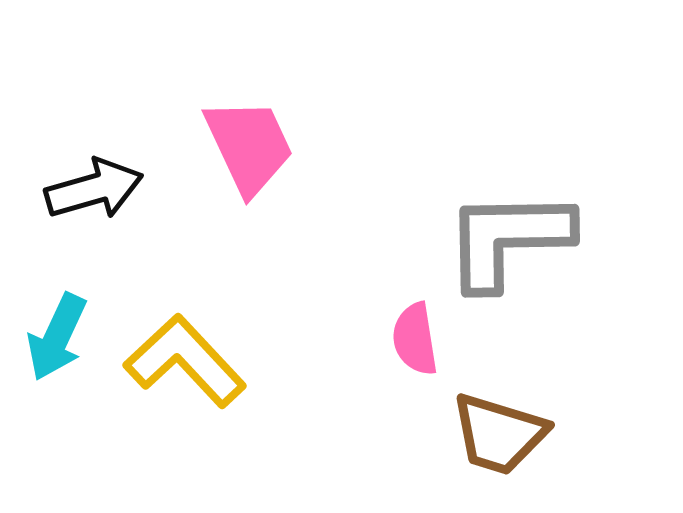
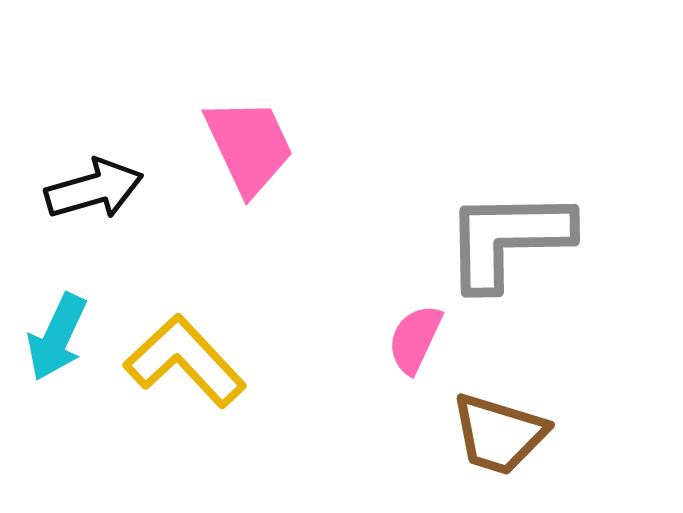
pink semicircle: rotated 34 degrees clockwise
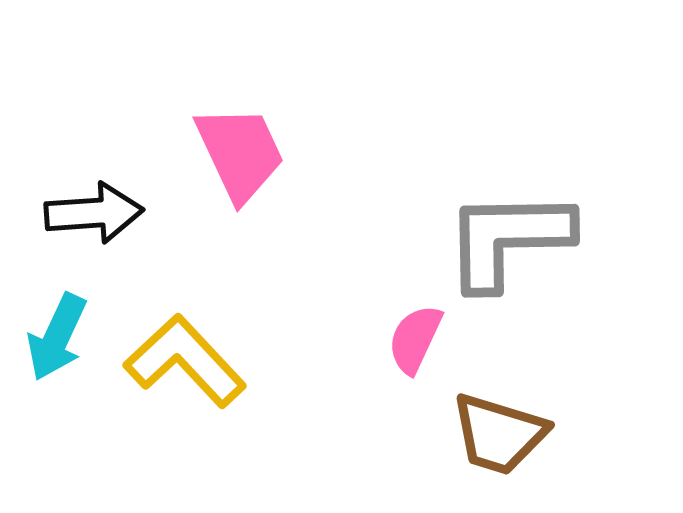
pink trapezoid: moved 9 px left, 7 px down
black arrow: moved 24 px down; rotated 12 degrees clockwise
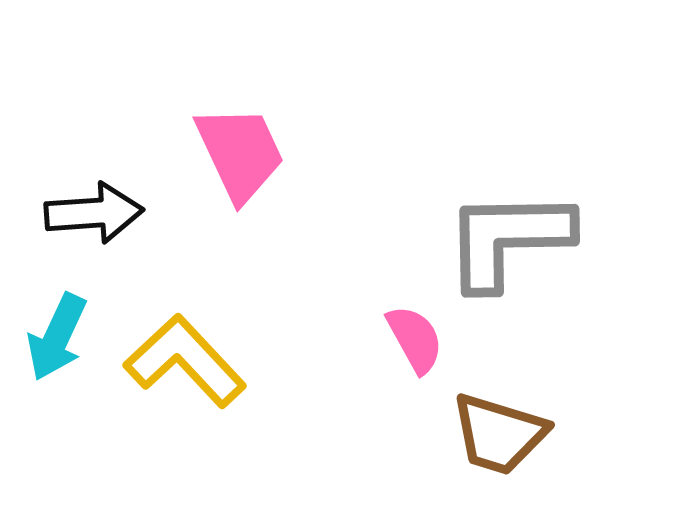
pink semicircle: rotated 126 degrees clockwise
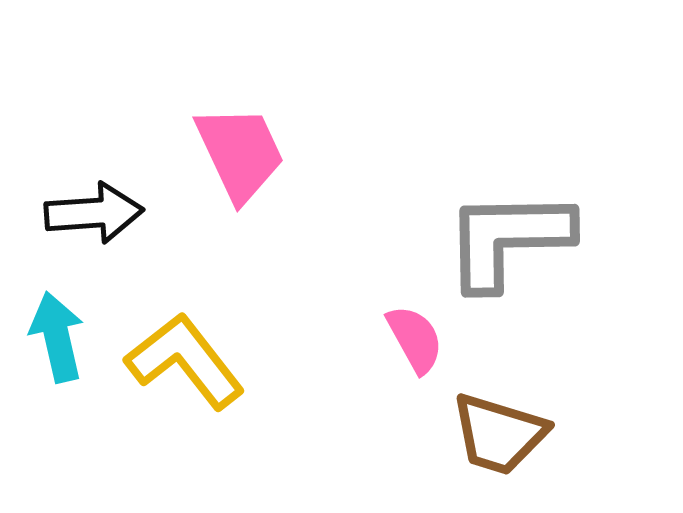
cyan arrow: rotated 142 degrees clockwise
yellow L-shape: rotated 5 degrees clockwise
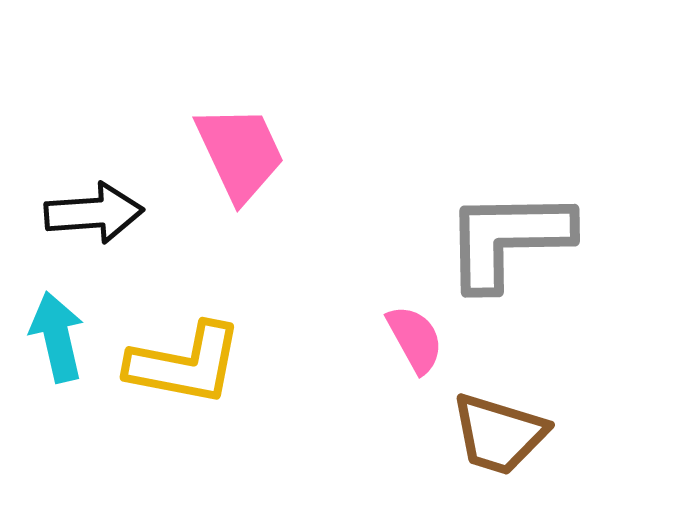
yellow L-shape: moved 3 px down; rotated 139 degrees clockwise
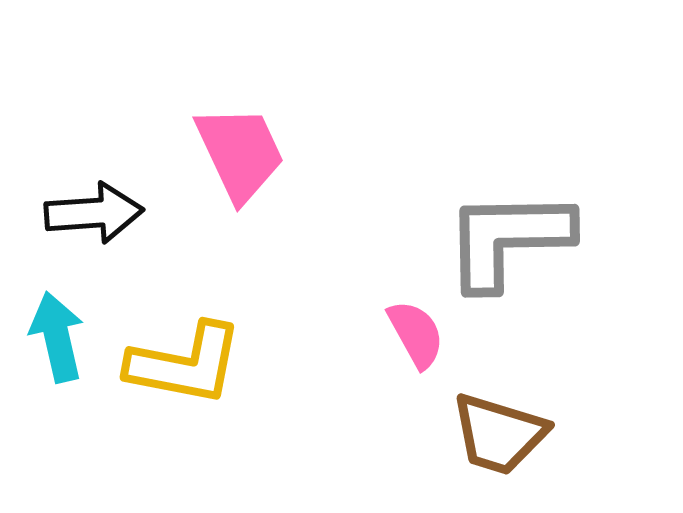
pink semicircle: moved 1 px right, 5 px up
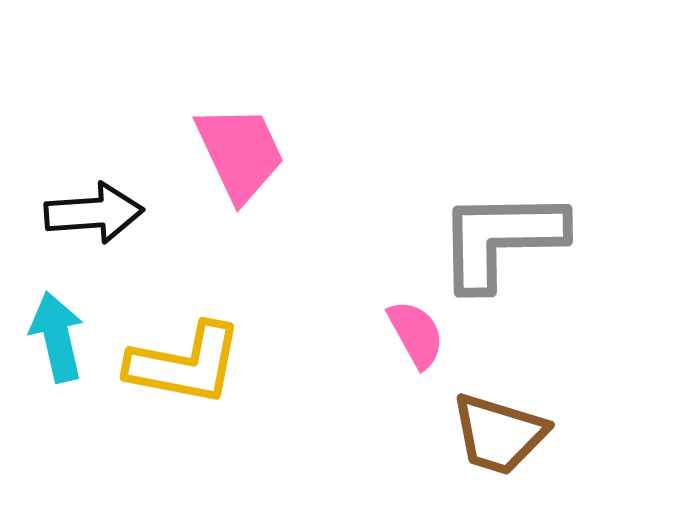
gray L-shape: moved 7 px left
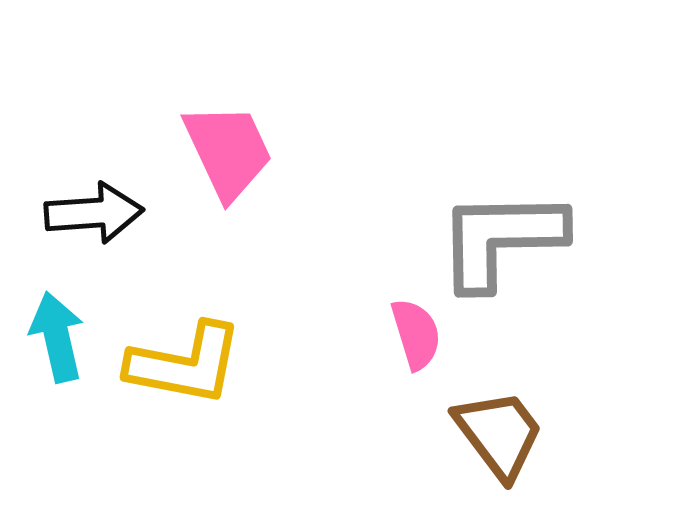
pink trapezoid: moved 12 px left, 2 px up
pink semicircle: rotated 12 degrees clockwise
brown trapezoid: rotated 144 degrees counterclockwise
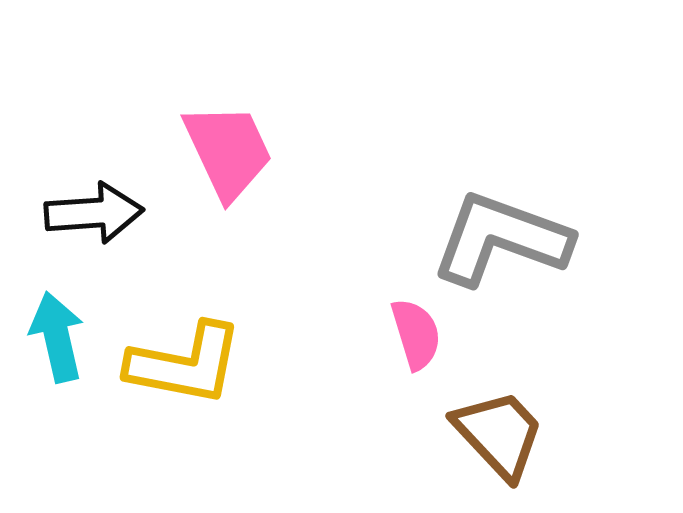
gray L-shape: rotated 21 degrees clockwise
brown trapezoid: rotated 6 degrees counterclockwise
